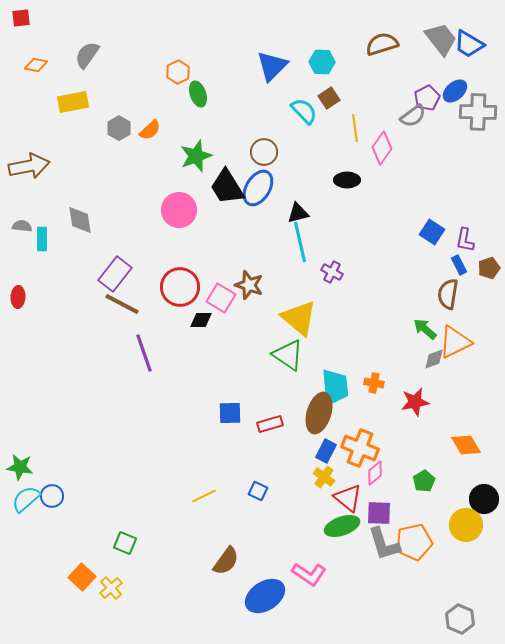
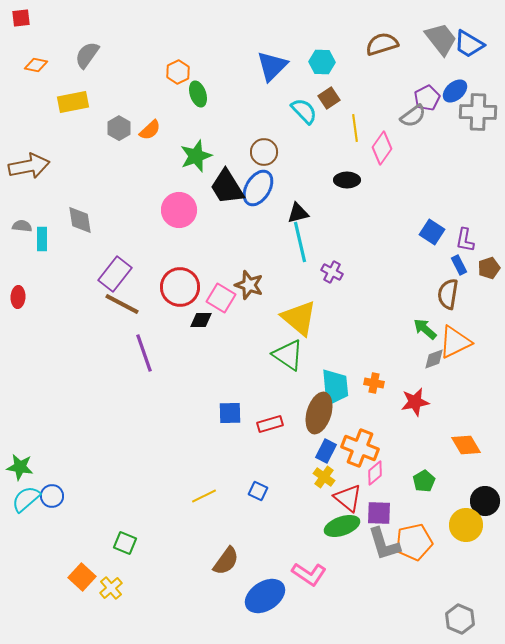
black circle at (484, 499): moved 1 px right, 2 px down
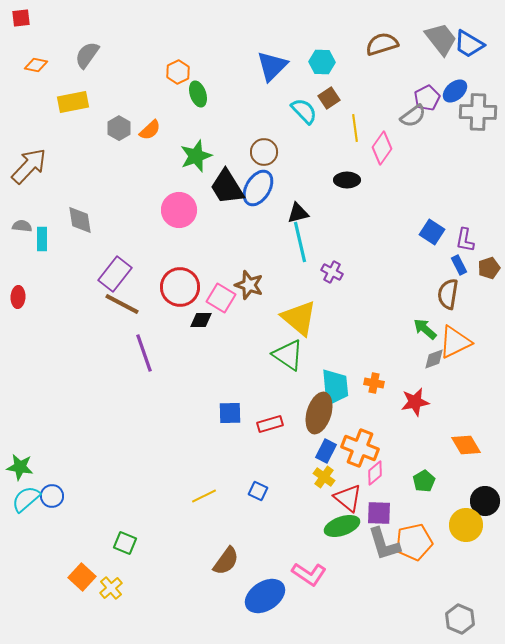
brown arrow at (29, 166): rotated 36 degrees counterclockwise
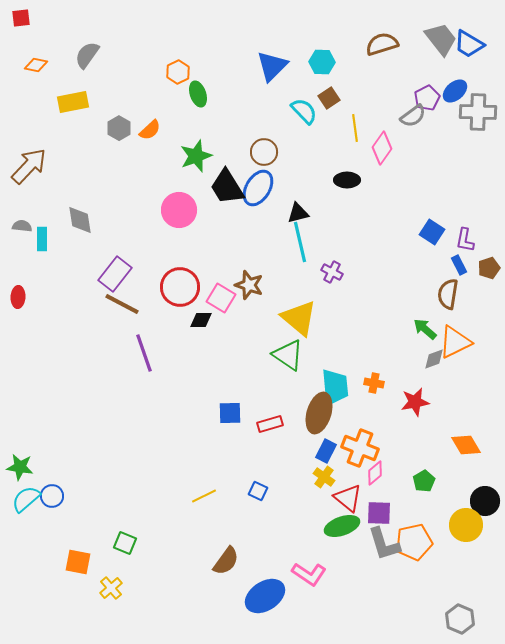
orange square at (82, 577): moved 4 px left, 15 px up; rotated 32 degrees counterclockwise
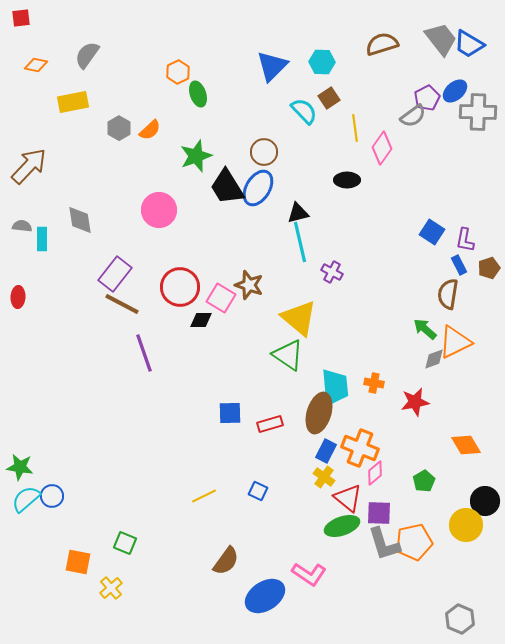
pink circle at (179, 210): moved 20 px left
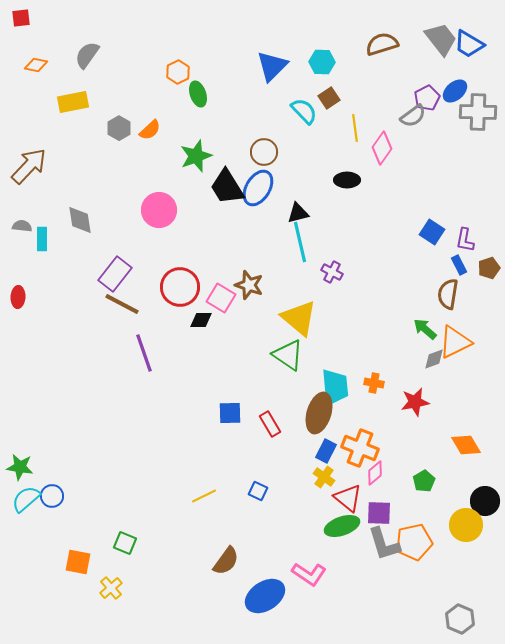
red rectangle at (270, 424): rotated 75 degrees clockwise
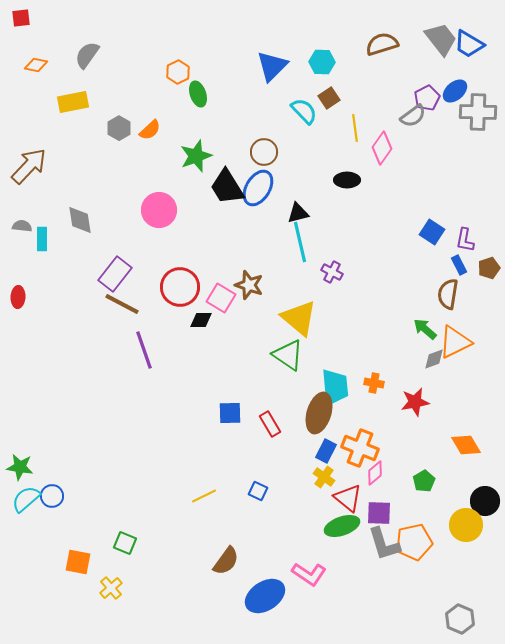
purple line at (144, 353): moved 3 px up
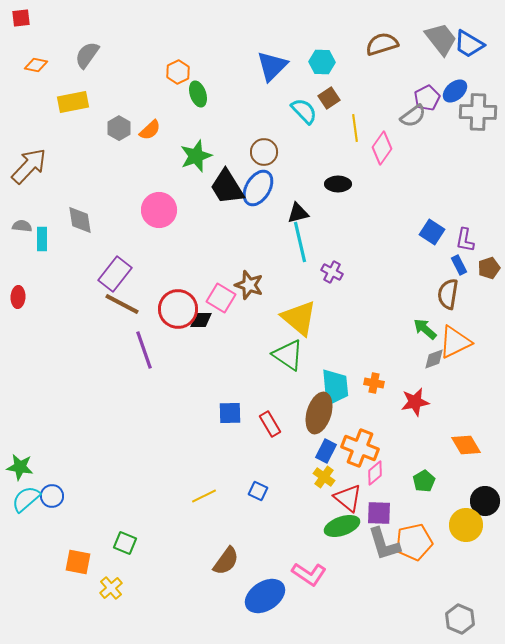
black ellipse at (347, 180): moved 9 px left, 4 px down
red circle at (180, 287): moved 2 px left, 22 px down
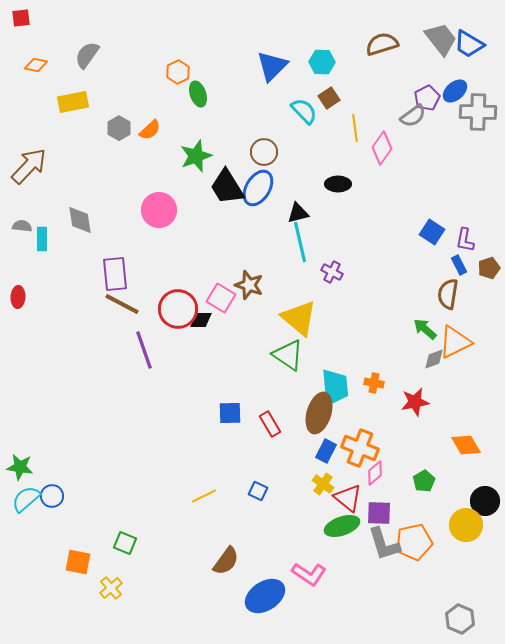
purple rectangle at (115, 274): rotated 44 degrees counterclockwise
yellow cross at (324, 477): moved 1 px left, 7 px down
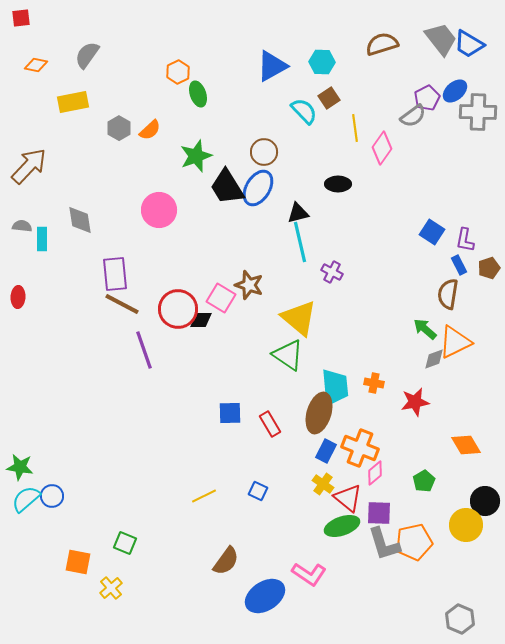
blue triangle at (272, 66): rotated 16 degrees clockwise
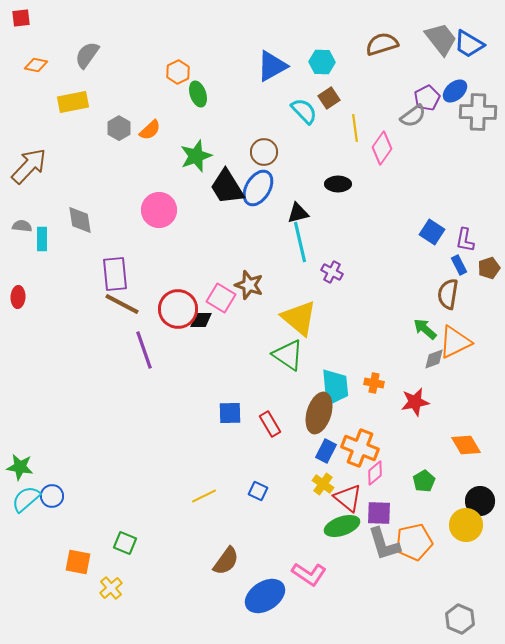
black circle at (485, 501): moved 5 px left
